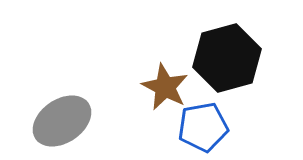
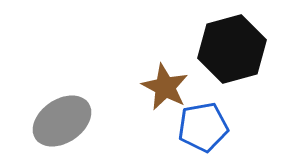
black hexagon: moved 5 px right, 9 px up
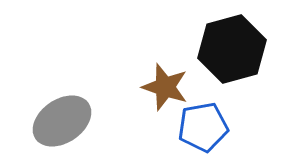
brown star: rotated 9 degrees counterclockwise
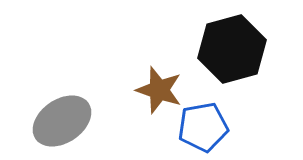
brown star: moved 6 px left, 3 px down
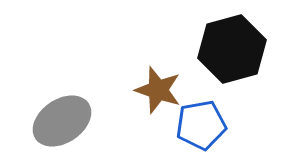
brown star: moved 1 px left
blue pentagon: moved 2 px left, 2 px up
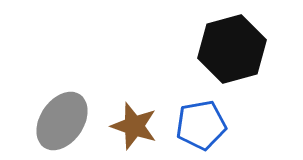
brown star: moved 24 px left, 36 px down
gray ellipse: rotated 22 degrees counterclockwise
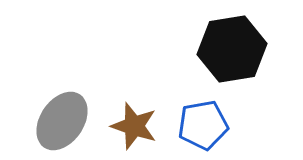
black hexagon: rotated 6 degrees clockwise
blue pentagon: moved 2 px right
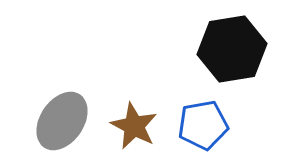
brown star: rotated 9 degrees clockwise
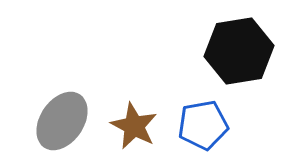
black hexagon: moved 7 px right, 2 px down
